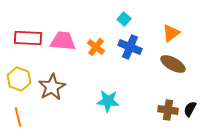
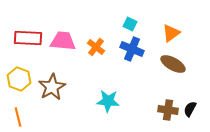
cyan square: moved 6 px right, 5 px down; rotated 16 degrees counterclockwise
blue cross: moved 2 px right, 2 px down
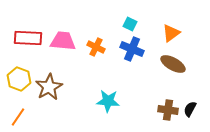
orange cross: rotated 12 degrees counterclockwise
brown star: moved 3 px left
orange line: rotated 48 degrees clockwise
